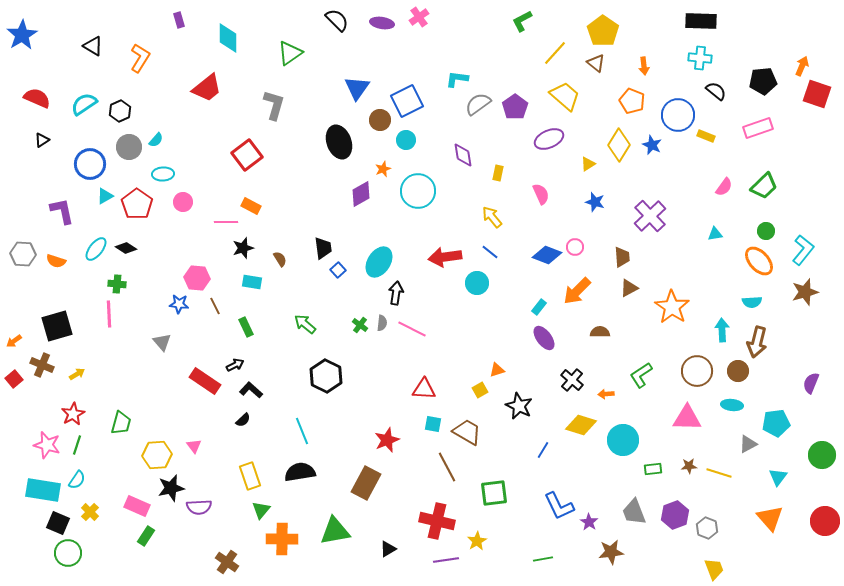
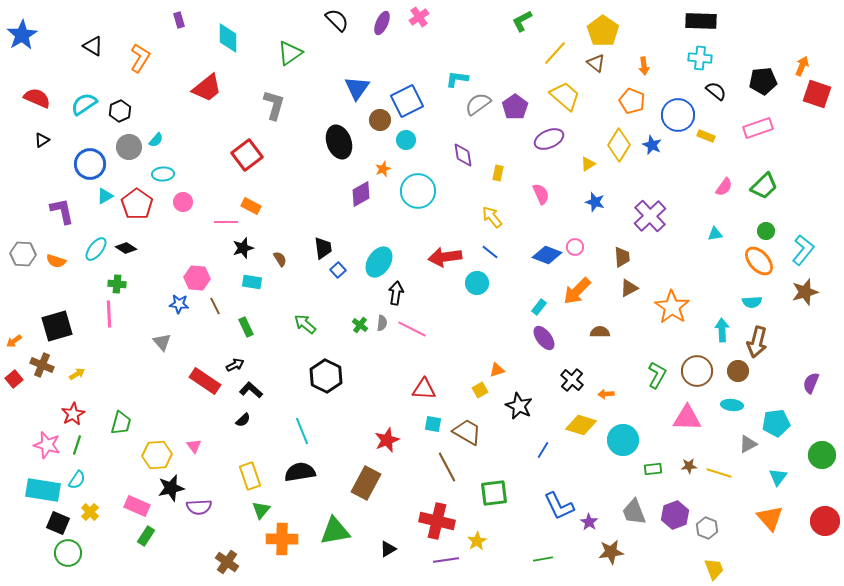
purple ellipse at (382, 23): rotated 75 degrees counterclockwise
green L-shape at (641, 375): moved 16 px right; rotated 152 degrees clockwise
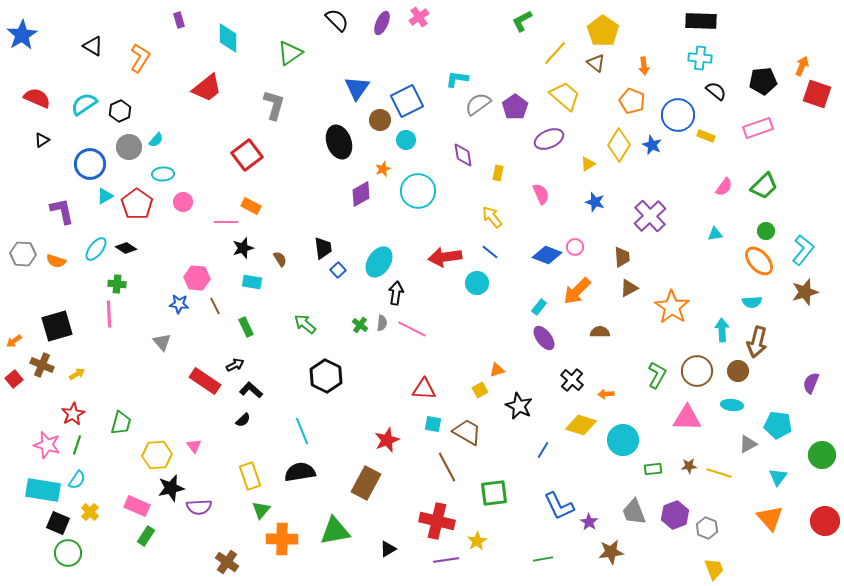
cyan pentagon at (776, 423): moved 2 px right, 2 px down; rotated 16 degrees clockwise
